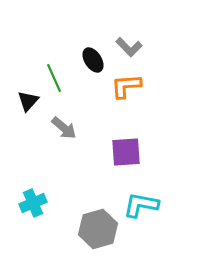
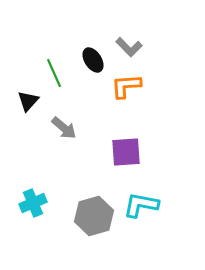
green line: moved 5 px up
gray hexagon: moved 4 px left, 13 px up
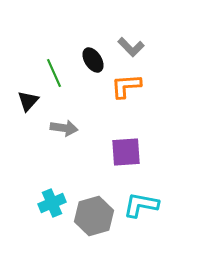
gray L-shape: moved 2 px right
gray arrow: rotated 32 degrees counterclockwise
cyan cross: moved 19 px right
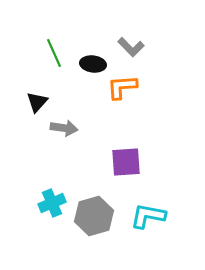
black ellipse: moved 4 px down; rotated 50 degrees counterclockwise
green line: moved 20 px up
orange L-shape: moved 4 px left, 1 px down
black triangle: moved 9 px right, 1 px down
purple square: moved 10 px down
cyan L-shape: moved 7 px right, 11 px down
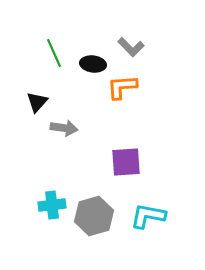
cyan cross: moved 2 px down; rotated 16 degrees clockwise
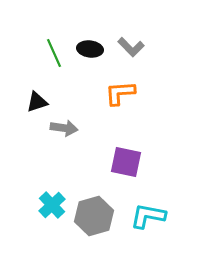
black ellipse: moved 3 px left, 15 px up
orange L-shape: moved 2 px left, 6 px down
black triangle: rotated 30 degrees clockwise
purple square: rotated 16 degrees clockwise
cyan cross: rotated 36 degrees counterclockwise
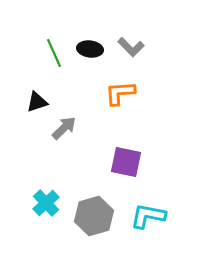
gray arrow: rotated 52 degrees counterclockwise
cyan cross: moved 6 px left, 2 px up
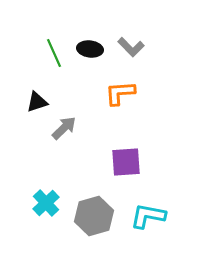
purple square: rotated 16 degrees counterclockwise
